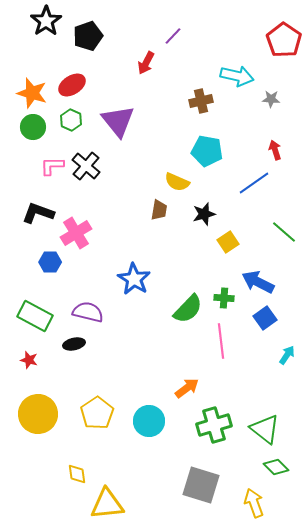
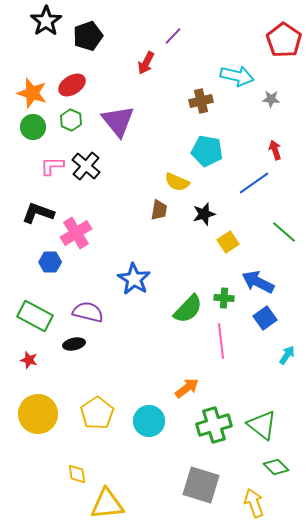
green triangle at (265, 429): moved 3 px left, 4 px up
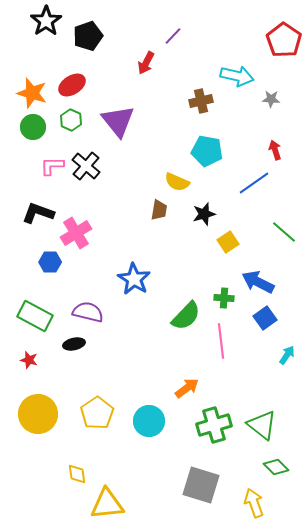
green semicircle at (188, 309): moved 2 px left, 7 px down
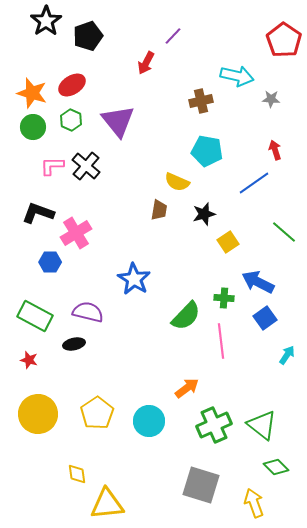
green cross at (214, 425): rotated 8 degrees counterclockwise
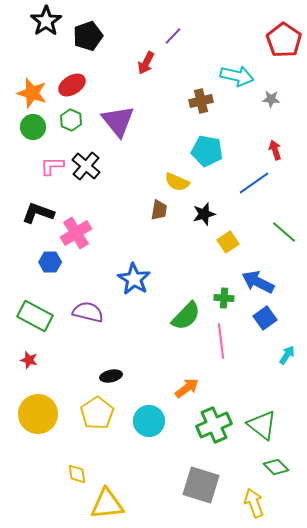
black ellipse at (74, 344): moved 37 px right, 32 px down
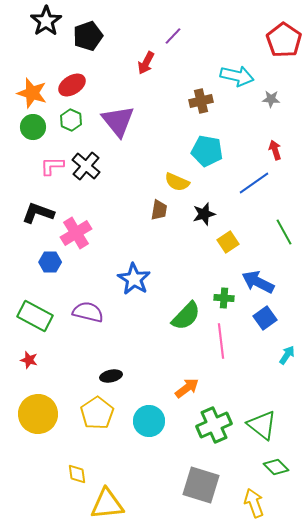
green line at (284, 232): rotated 20 degrees clockwise
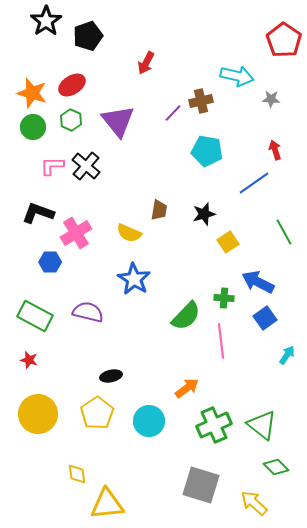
purple line at (173, 36): moved 77 px down
yellow semicircle at (177, 182): moved 48 px left, 51 px down
yellow arrow at (254, 503): rotated 28 degrees counterclockwise
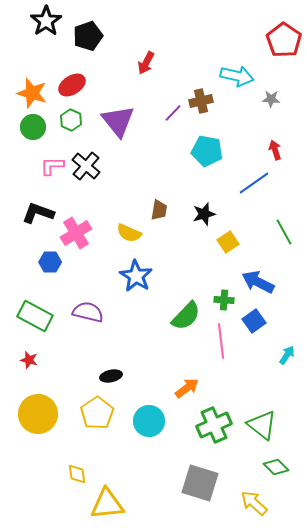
blue star at (134, 279): moved 2 px right, 3 px up
green cross at (224, 298): moved 2 px down
blue square at (265, 318): moved 11 px left, 3 px down
gray square at (201, 485): moved 1 px left, 2 px up
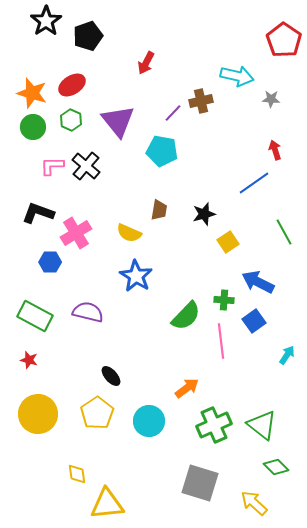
cyan pentagon at (207, 151): moved 45 px left
black ellipse at (111, 376): rotated 60 degrees clockwise
